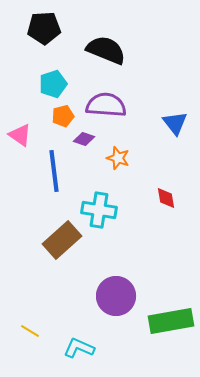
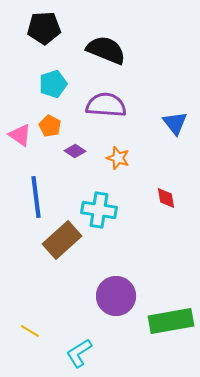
orange pentagon: moved 13 px left, 10 px down; rotated 30 degrees counterclockwise
purple diamond: moved 9 px left, 12 px down; rotated 15 degrees clockwise
blue line: moved 18 px left, 26 px down
cyan L-shape: moved 5 px down; rotated 56 degrees counterclockwise
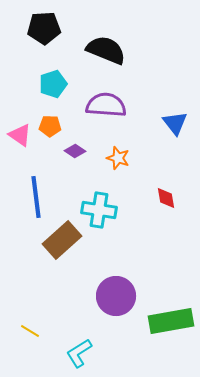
orange pentagon: rotated 25 degrees counterclockwise
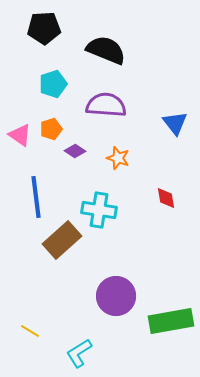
orange pentagon: moved 1 px right, 3 px down; rotated 20 degrees counterclockwise
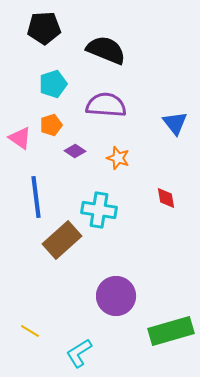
orange pentagon: moved 4 px up
pink triangle: moved 3 px down
green rectangle: moved 10 px down; rotated 6 degrees counterclockwise
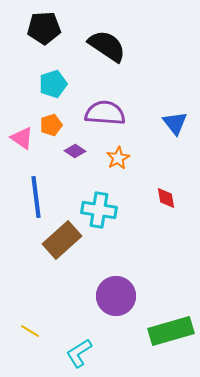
black semicircle: moved 1 px right, 4 px up; rotated 12 degrees clockwise
purple semicircle: moved 1 px left, 8 px down
pink triangle: moved 2 px right
orange star: rotated 25 degrees clockwise
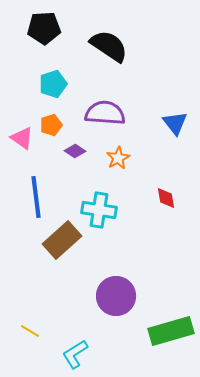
black semicircle: moved 2 px right
cyan L-shape: moved 4 px left, 1 px down
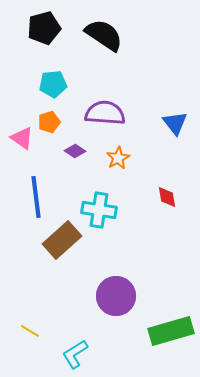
black pentagon: rotated 12 degrees counterclockwise
black semicircle: moved 5 px left, 11 px up
cyan pentagon: rotated 12 degrees clockwise
orange pentagon: moved 2 px left, 3 px up
red diamond: moved 1 px right, 1 px up
